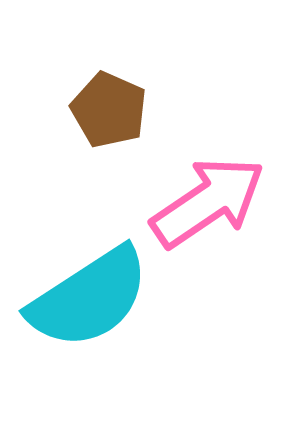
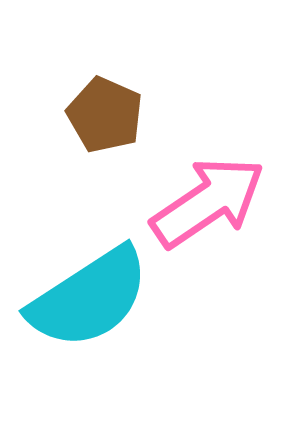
brown pentagon: moved 4 px left, 5 px down
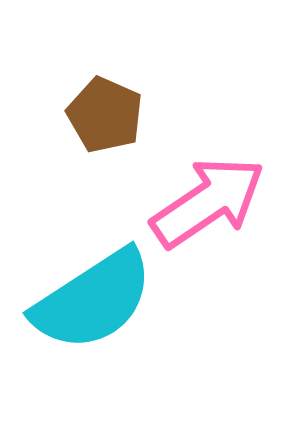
cyan semicircle: moved 4 px right, 2 px down
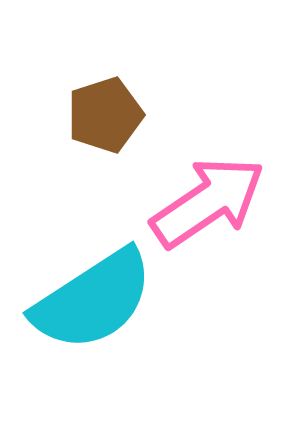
brown pentagon: rotated 30 degrees clockwise
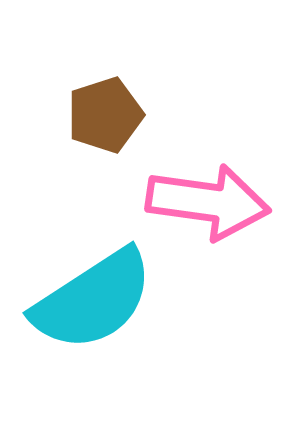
pink arrow: rotated 42 degrees clockwise
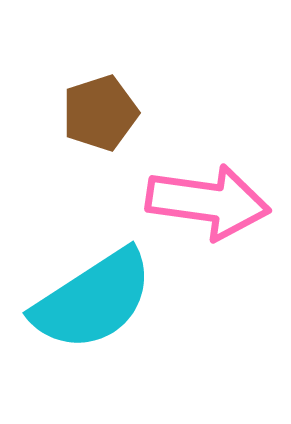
brown pentagon: moved 5 px left, 2 px up
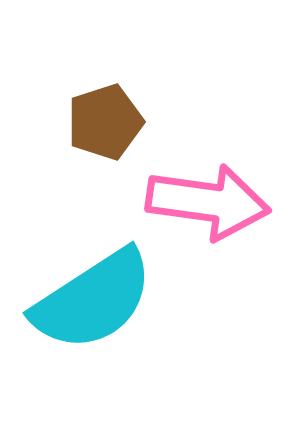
brown pentagon: moved 5 px right, 9 px down
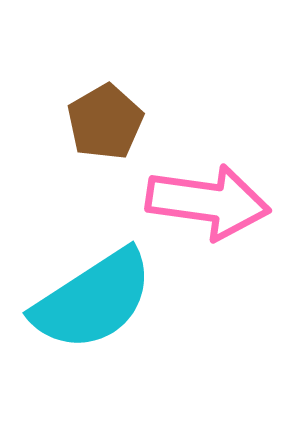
brown pentagon: rotated 12 degrees counterclockwise
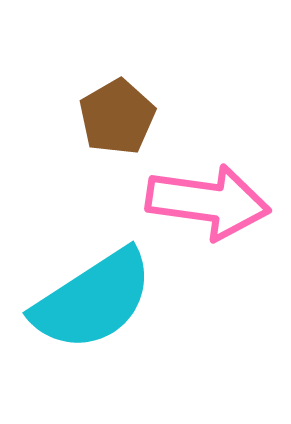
brown pentagon: moved 12 px right, 5 px up
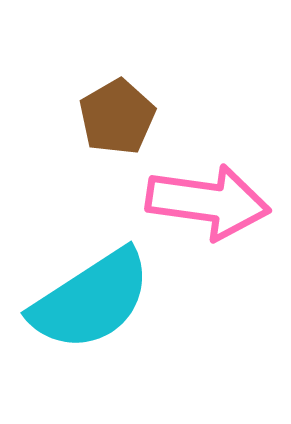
cyan semicircle: moved 2 px left
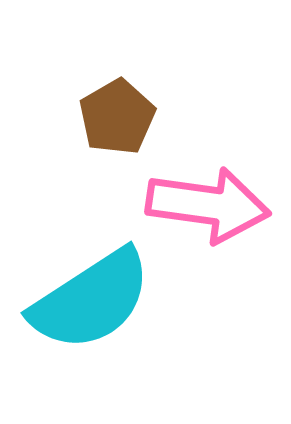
pink arrow: moved 3 px down
